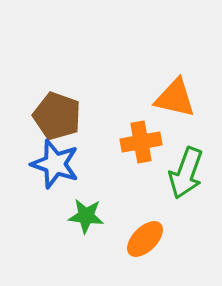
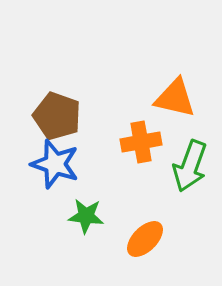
green arrow: moved 4 px right, 7 px up
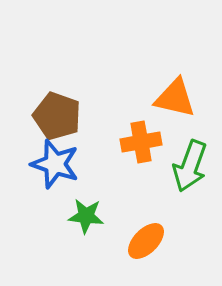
orange ellipse: moved 1 px right, 2 px down
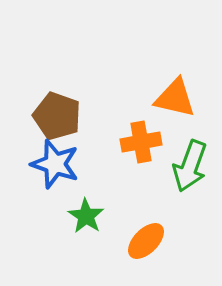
green star: rotated 27 degrees clockwise
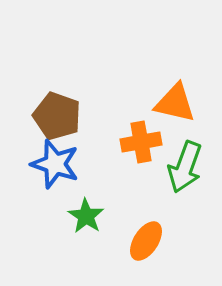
orange triangle: moved 5 px down
green arrow: moved 5 px left, 1 px down
orange ellipse: rotated 12 degrees counterclockwise
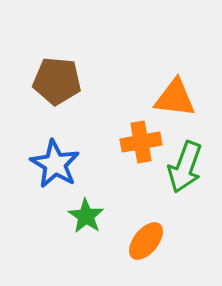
orange triangle: moved 5 px up; rotated 6 degrees counterclockwise
brown pentagon: moved 35 px up; rotated 15 degrees counterclockwise
blue star: rotated 12 degrees clockwise
orange ellipse: rotated 6 degrees clockwise
